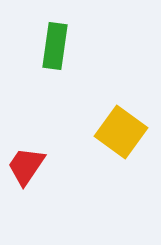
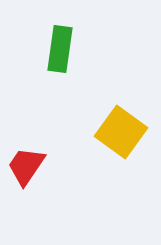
green rectangle: moved 5 px right, 3 px down
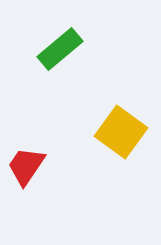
green rectangle: rotated 42 degrees clockwise
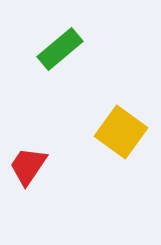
red trapezoid: moved 2 px right
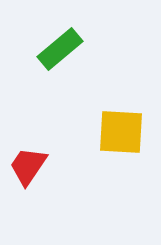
yellow square: rotated 33 degrees counterclockwise
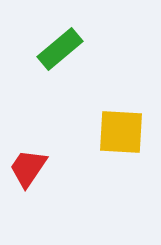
red trapezoid: moved 2 px down
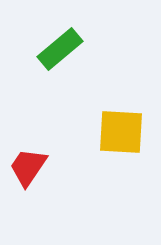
red trapezoid: moved 1 px up
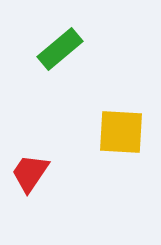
red trapezoid: moved 2 px right, 6 px down
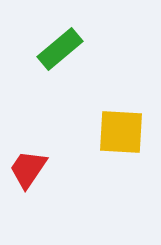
red trapezoid: moved 2 px left, 4 px up
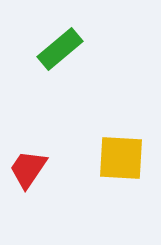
yellow square: moved 26 px down
